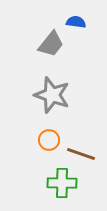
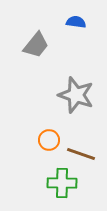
gray trapezoid: moved 15 px left, 1 px down
gray star: moved 24 px right
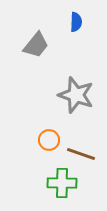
blue semicircle: rotated 84 degrees clockwise
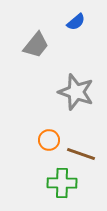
blue semicircle: rotated 48 degrees clockwise
gray star: moved 3 px up
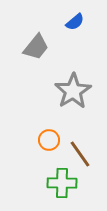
blue semicircle: moved 1 px left
gray trapezoid: moved 2 px down
gray star: moved 3 px left, 1 px up; rotated 21 degrees clockwise
brown line: moved 1 px left; rotated 36 degrees clockwise
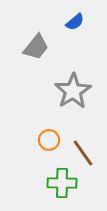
brown line: moved 3 px right, 1 px up
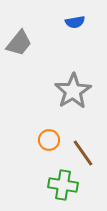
blue semicircle: rotated 30 degrees clockwise
gray trapezoid: moved 17 px left, 4 px up
green cross: moved 1 px right, 2 px down; rotated 8 degrees clockwise
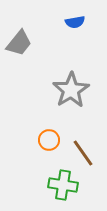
gray star: moved 2 px left, 1 px up
